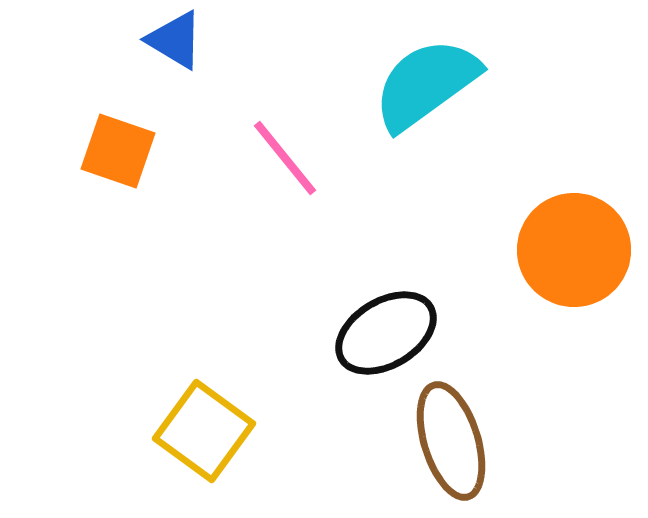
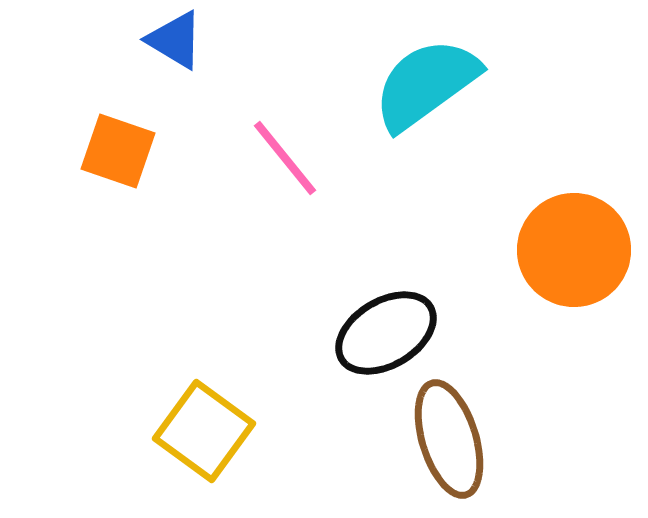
brown ellipse: moved 2 px left, 2 px up
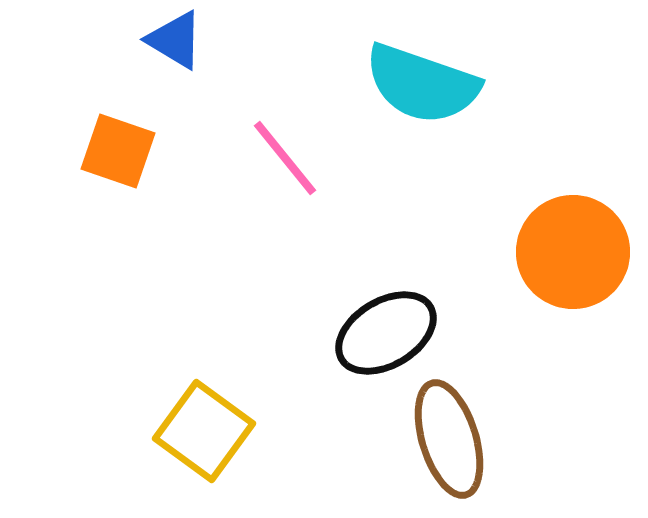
cyan semicircle: moved 4 px left; rotated 125 degrees counterclockwise
orange circle: moved 1 px left, 2 px down
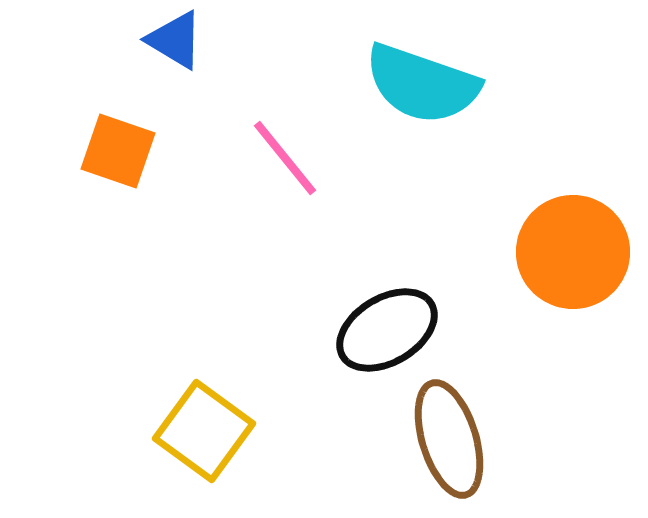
black ellipse: moved 1 px right, 3 px up
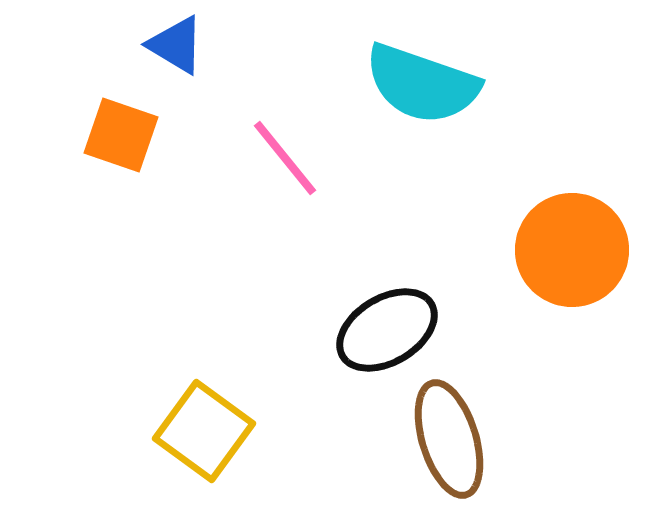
blue triangle: moved 1 px right, 5 px down
orange square: moved 3 px right, 16 px up
orange circle: moved 1 px left, 2 px up
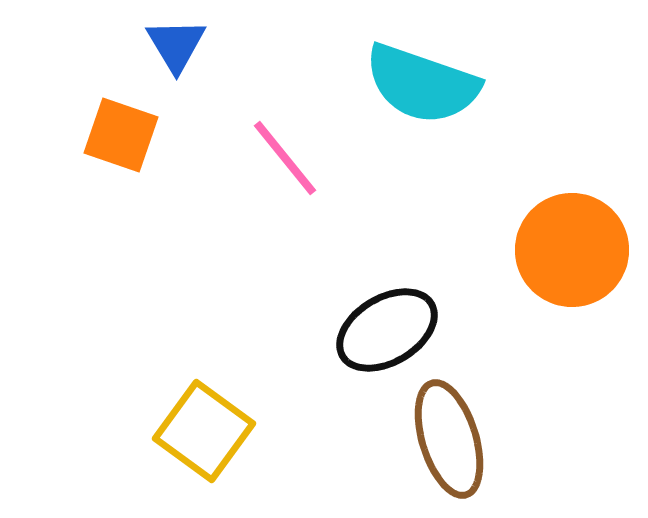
blue triangle: rotated 28 degrees clockwise
